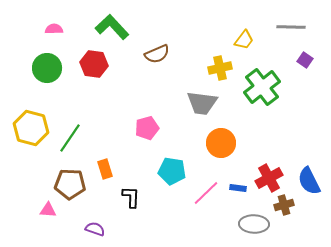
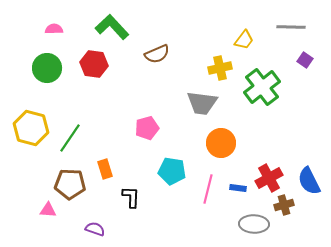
pink line: moved 2 px right, 4 px up; rotated 32 degrees counterclockwise
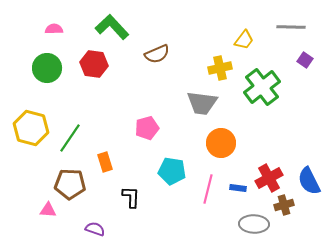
orange rectangle: moved 7 px up
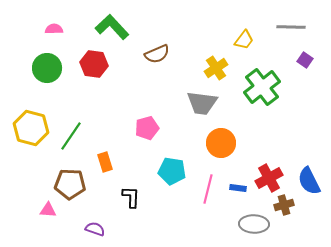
yellow cross: moved 4 px left; rotated 20 degrees counterclockwise
green line: moved 1 px right, 2 px up
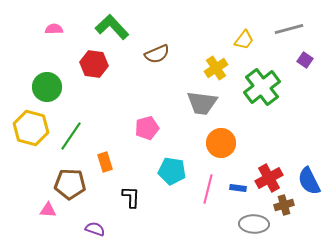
gray line: moved 2 px left, 2 px down; rotated 16 degrees counterclockwise
green circle: moved 19 px down
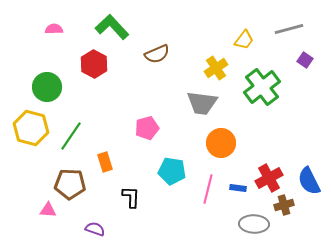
red hexagon: rotated 20 degrees clockwise
